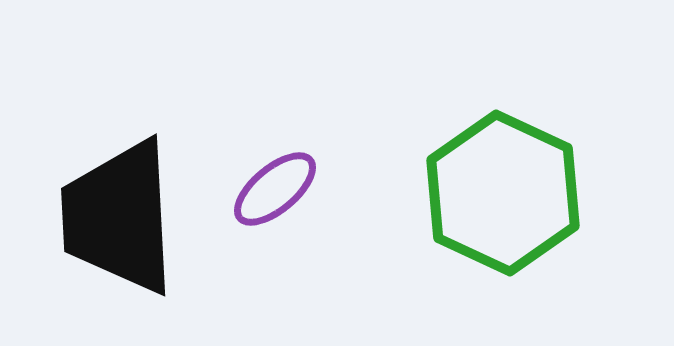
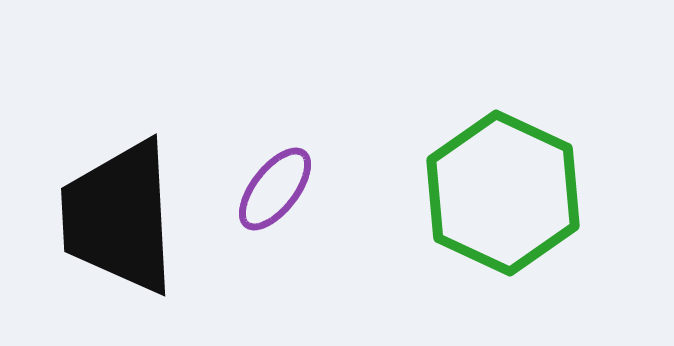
purple ellipse: rotated 12 degrees counterclockwise
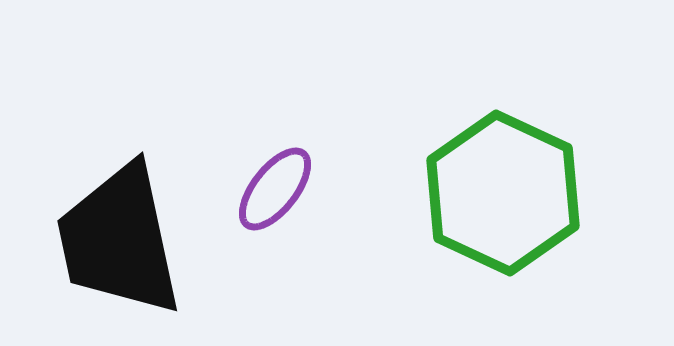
black trapezoid: moved 23 px down; rotated 9 degrees counterclockwise
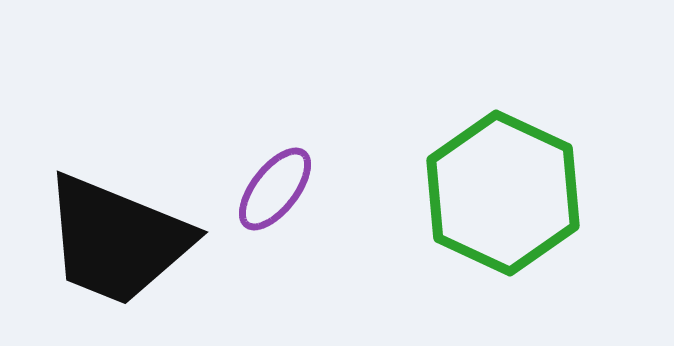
black trapezoid: moved 2 px left; rotated 56 degrees counterclockwise
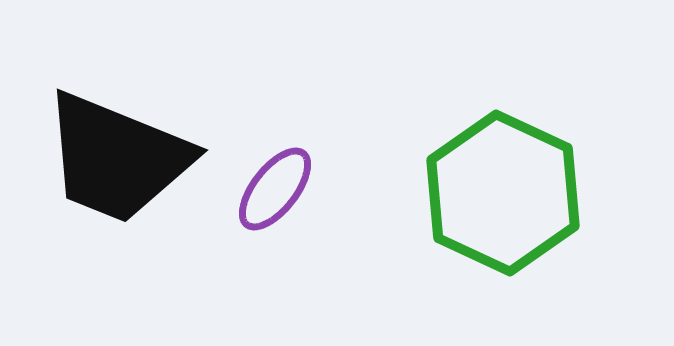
black trapezoid: moved 82 px up
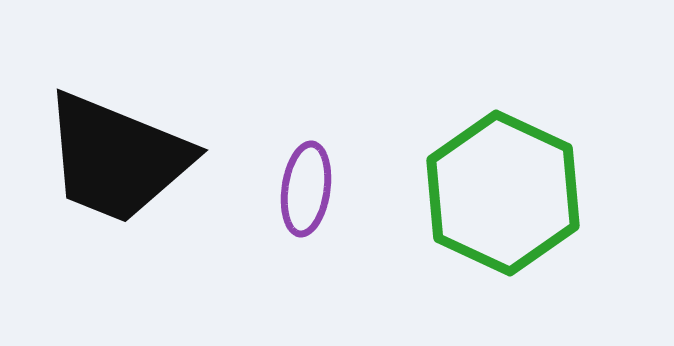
purple ellipse: moved 31 px right; rotated 30 degrees counterclockwise
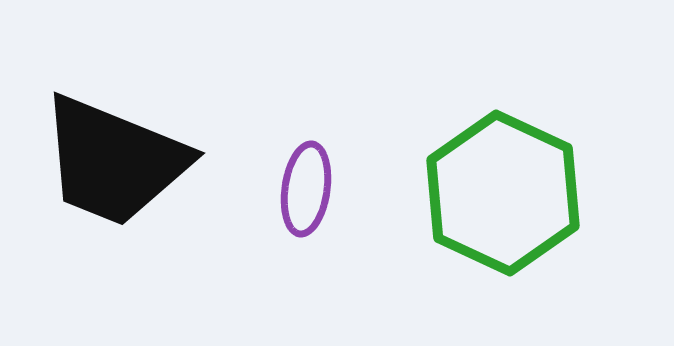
black trapezoid: moved 3 px left, 3 px down
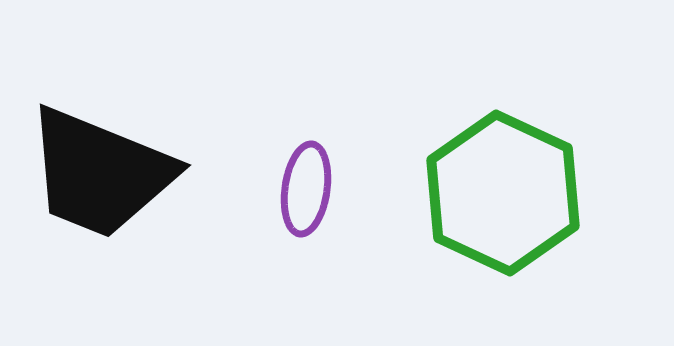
black trapezoid: moved 14 px left, 12 px down
